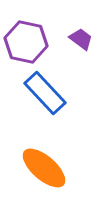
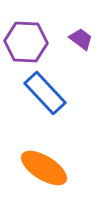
purple hexagon: rotated 9 degrees counterclockwise
orange ellipse: rotated 9 degrees counterclockwise
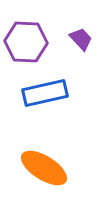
purple trapezoid: rotated 10 degrees clockwise
blue rectangle: rotated 60 degrees counterclockwise
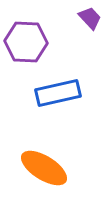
purple trapezoid: moved 9 px right, 21 px up
blue rectangle: moved 13 px right
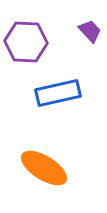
purple trapezoid: moved 13 px down
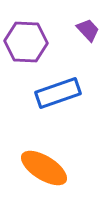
purple trapezoid: moved 2 px left, 1 px up
blue rectangle: rotated 6 degrees counterclockwise
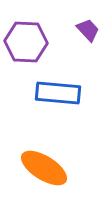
blue rectangle: rotated 24 degrees clockwise
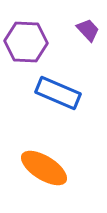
blue rectangle: rotated 18 degrees clockwise
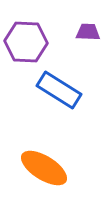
purple trapezoid: moved 2 px down; rotated 45 degrees counterclockwise
blue rectangle: moved 1 px right, 3 px up; rotated 9 degrees clockwise
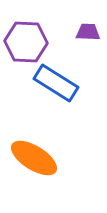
blue rectangle: moved 3 px left, 7 px up
orange ellipse: moved 10 px left, 10 px up
